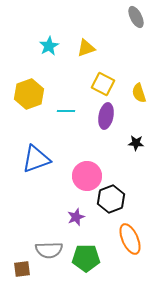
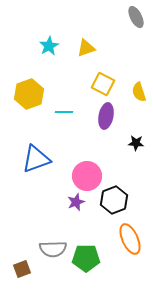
yellow semicircle: moved 1 px up
cyan line: moved 2 px left, 1 px down
black hexagon: moved 3 px right, 1 px down
purple star: moved 15 px up
gray semicircle: moved 4 px right, 1 px up
brown square: rotated 12 degrees counterclockwise
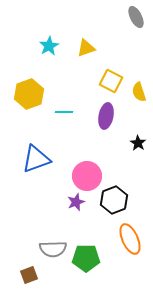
yellow square: moved 8 px right, 3 px up
black star: moved 2 px right; rotated 28 degrees clockwise
brown square: moved 7 px right, 6 px down
